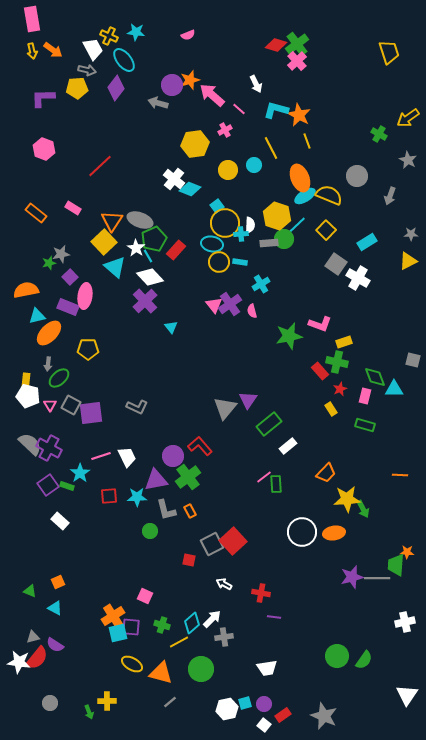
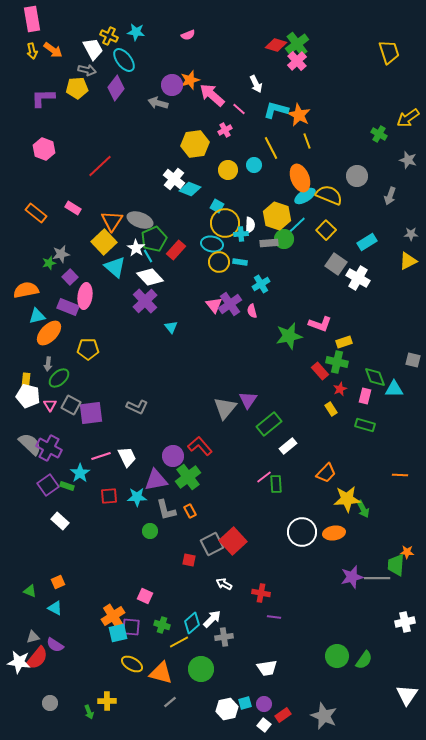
gray star at (408, 160): rotated 12 degrees counterclockwise
cyan square at (217, 206): rotated 24 degrees counterclockwise
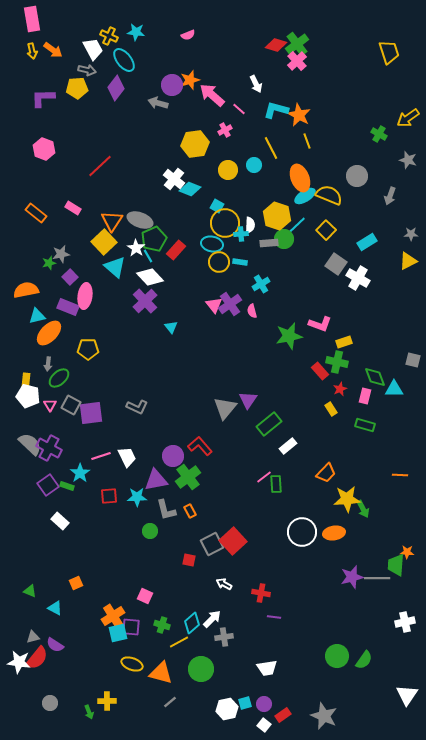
orange square at (58, 582): moved 18 px right, 1 px down
yellow ellipse at (132, 664): rotated 10 degrees counterclockwise
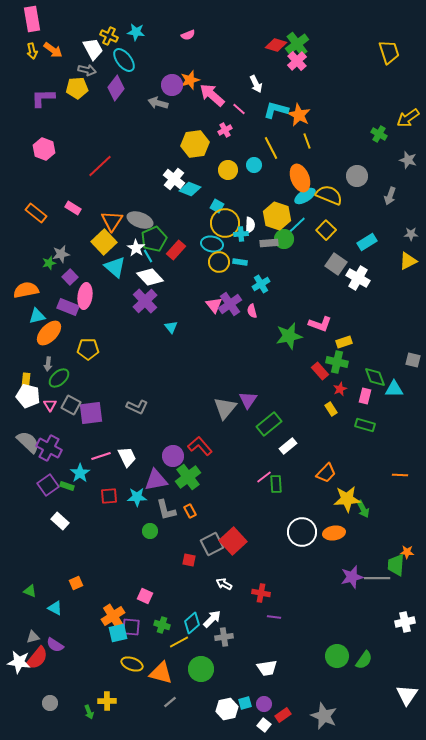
gray semicircle at (30, 444): moved 2 px left, 2 px up
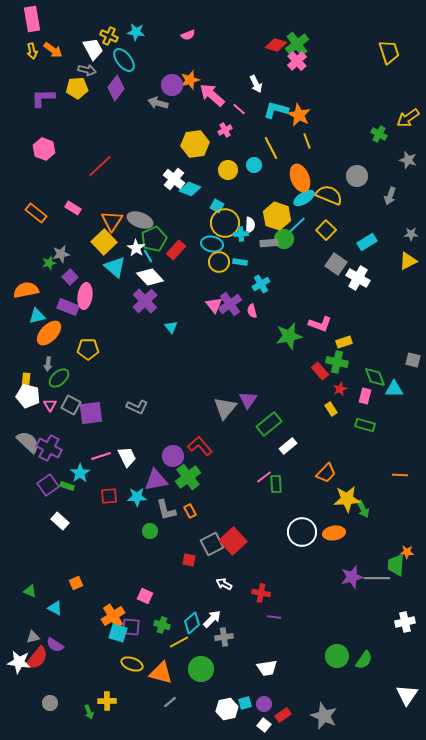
cyan ellipse at (305, 196): moved 1 px left, 2 px down
cyan square at (118, 633): rotated 30 degrees clockwise
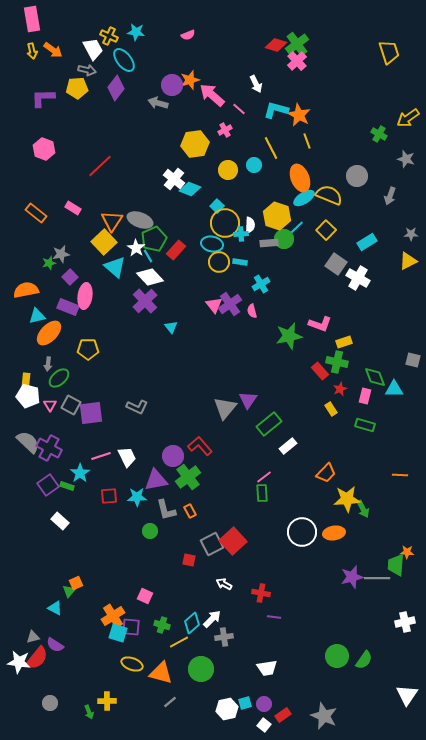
gray star at (408, 160): moved 2 px left, 1 px up
cyan square at (217, 206): rotated 16 degrees clockwise
cyan line at (297, 225): moved 2 px left, 4 px down
green rectangle at (276, 484): moved 14 px left, 9 px down
green triangle at (30, 591): moved 39 px right; rotated 48 degrees clockwise
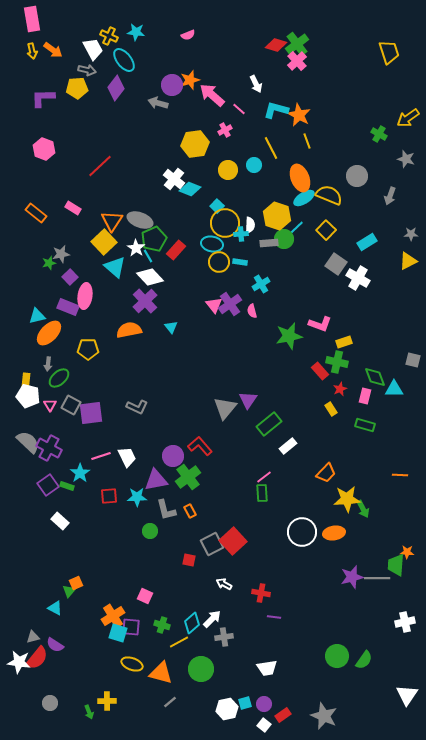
orange semicircle at (26, 290): moved 103 px right, 40 px down
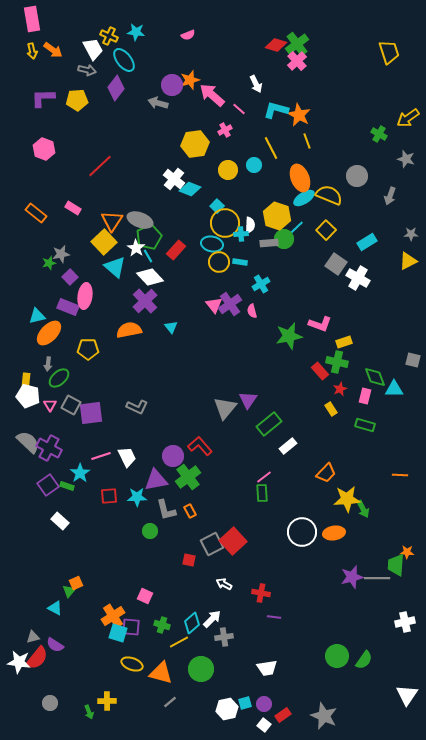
yellow pentagon at (77, 88): moved 12 px down
green pentagon at (154, 239): moved 5 px left, 2 px up
